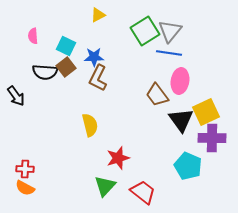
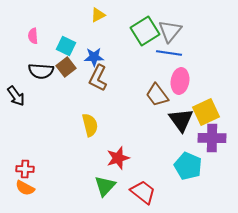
black semicircle: moved 4 px left, 1 px up
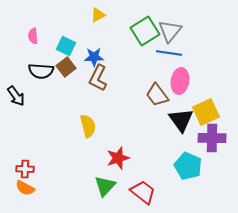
yellow semicircle: moved 2 px left, 1 px down
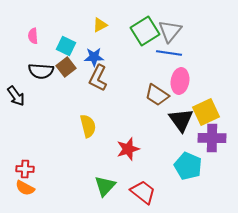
yellow triangle: moved 2 px right, 10 px down
brown trapezoid: rotated 20 degrees counterclockwise
red star: moved 10 px right, 9 px up
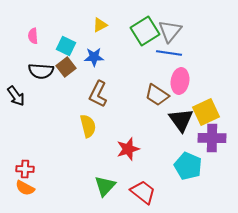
brown L-shape: moved 16 px down
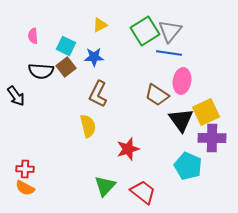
pink ellipse: moved 2 px right
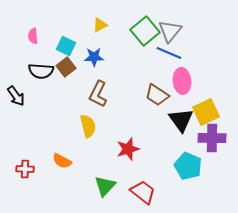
green square: rotated 8 degrees counterclockwise
blue line: rotated 15 degrees clockwise
pink ellipse: rotated 15 degrees counterclockwise
orange semicircle: moved 37 px right, 27 px up
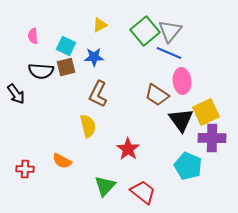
brown square: rotated 24 degrees clockwise
black arrow: moved 2 px up
red star: rotated 20 degrees counterclockwise
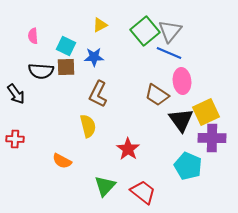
brown square: rotated 12 degrees clockwise
red cross: moved 10 px left, 30 px up
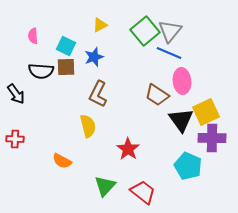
blue star: rotated 18 degrees counterclockwise
